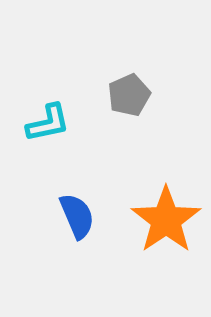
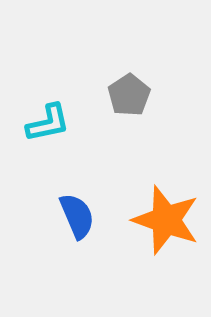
gray pentagon: rotated 9 degrees counterclockwise
orange star: rotated 18 degrees counterclockwise
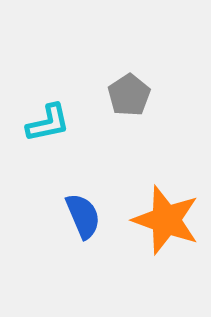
blue semicircle: moved 6 px right
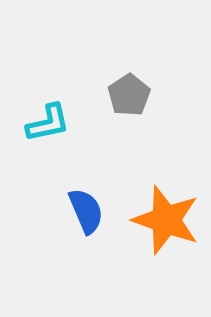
blue semicircle: moved 3 px right, 5 px up
